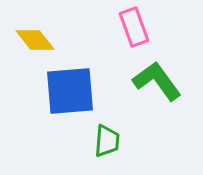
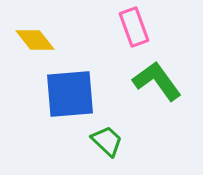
blue square: moved 3 px down
green trapezoid: rotated 52 degrees counterclockwise
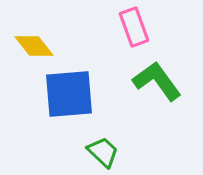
yellow diamond: moved 1 px left, 6 px down
blue square: moved 1 px left
green trapezoid: moved 4 px left, 11 px down
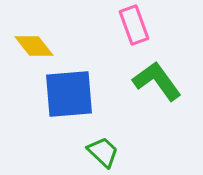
pink rectangle: moved 2 px up
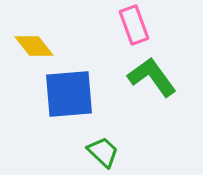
green L-shape: moved 5 px left, 4 px up
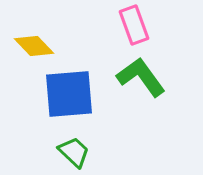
yellow diamond: rotated 6 degrees counterclockwise
green L-shape: moved 11 px left
green trapezoid: moved 29 px left
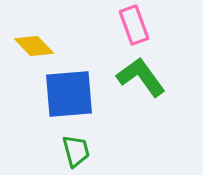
green trapezoid: moved 2 px right, 1 px up; rotated 32 degrees clockwise
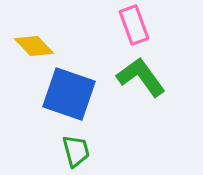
blue square: rotated 24 degrees clockwise
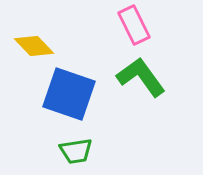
pink rectangle: rotated 6 degrees counterclockwise
green trapezoid: rotated 96 degrees clockwise
